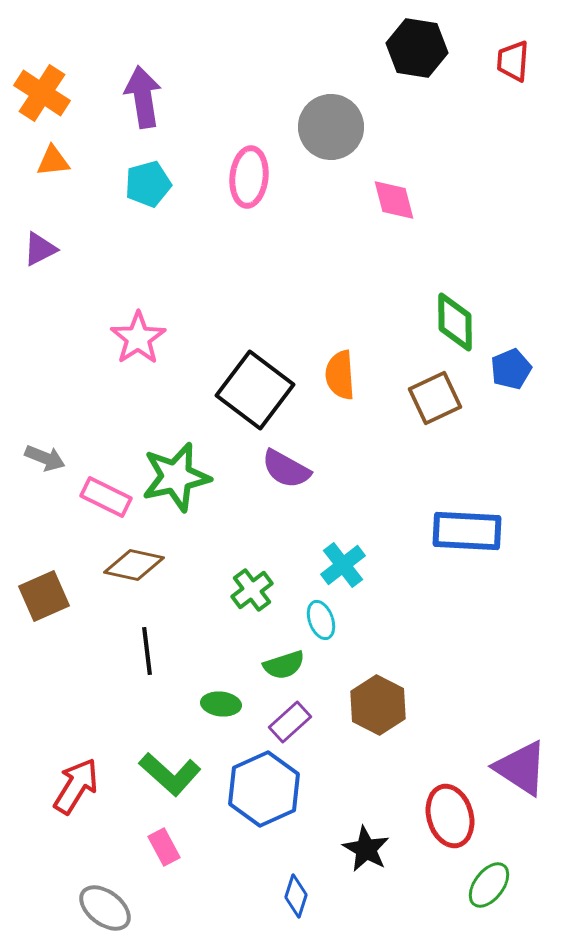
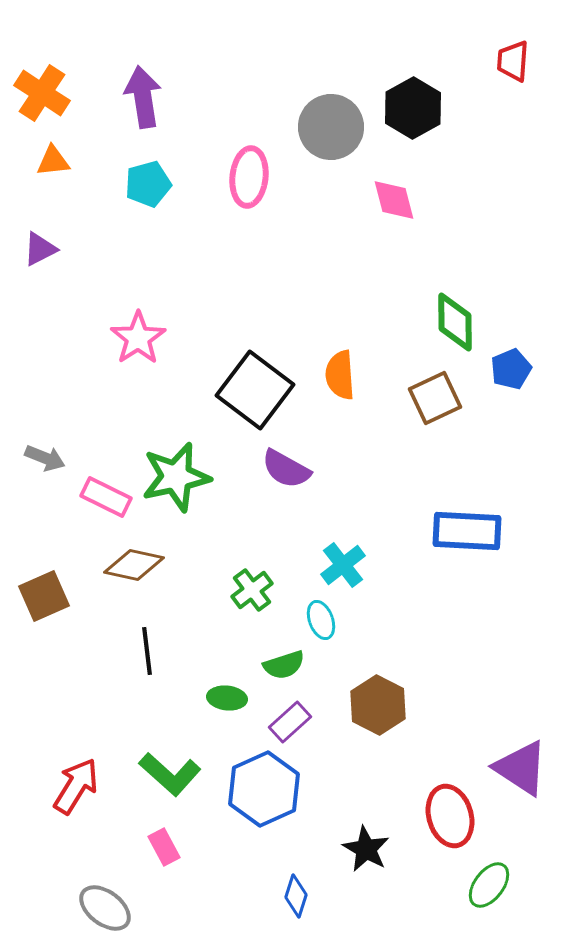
black hexagon at (417, 48): moved 4 px left, 60 px down; rotated 22 degrees clockwise
green ellipse at (221, 704): moved 6 px right, 6 px up
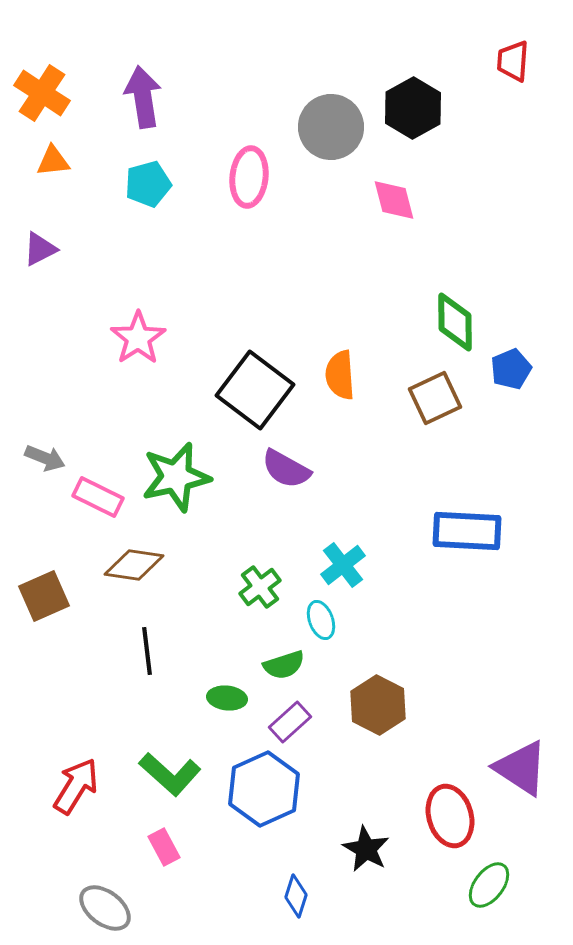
pink rectangle at (106, 497): moved 8 px left
brown diamond at (134, 565): rotated 4 degrees counterclockwise
green cross at (252, 590): moved 8 px right, 3 px up
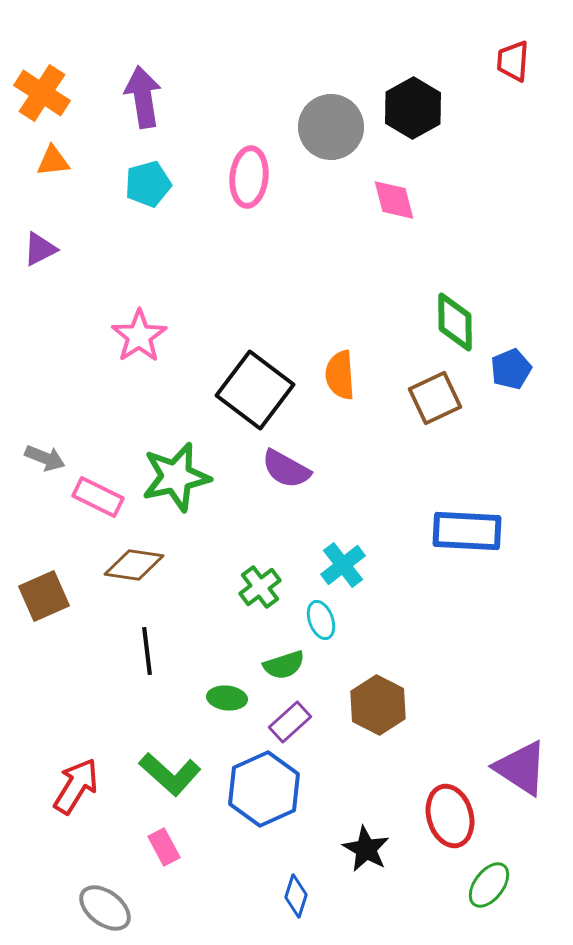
pink star at (138, 338): moved 1 px right, 2 px up
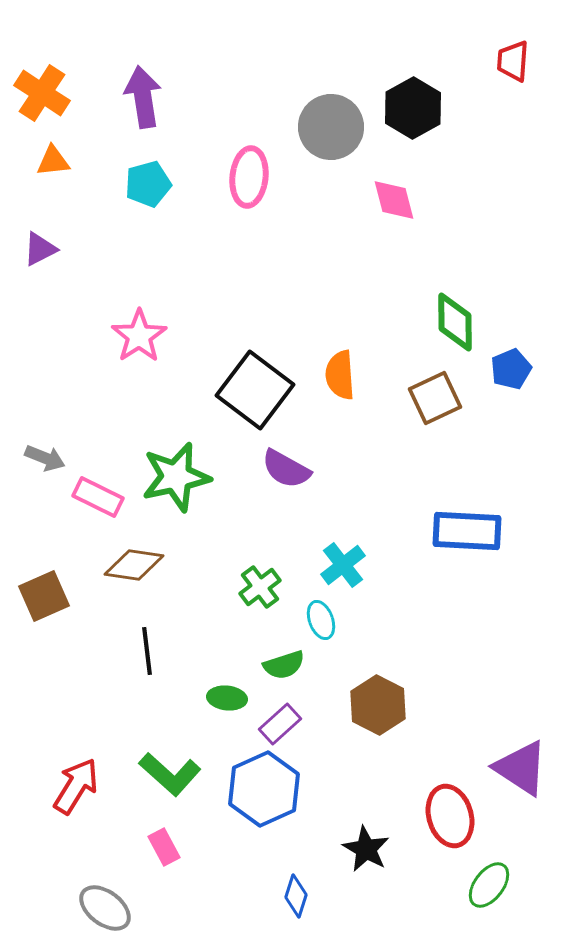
purple rectangle at (290, 722): moved 10 px left, 2 px down
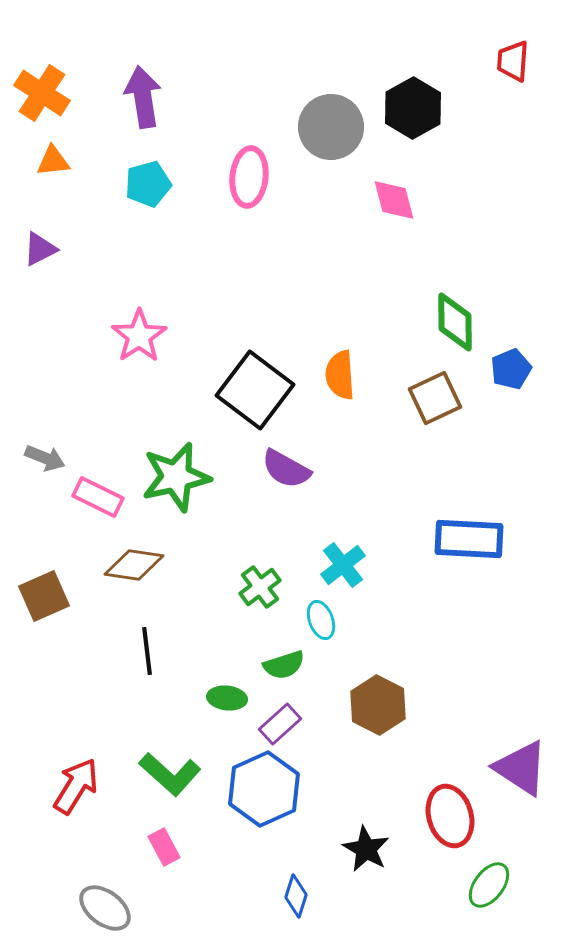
blue rectangle at (467, 531): moved 2 px right, 8 px down
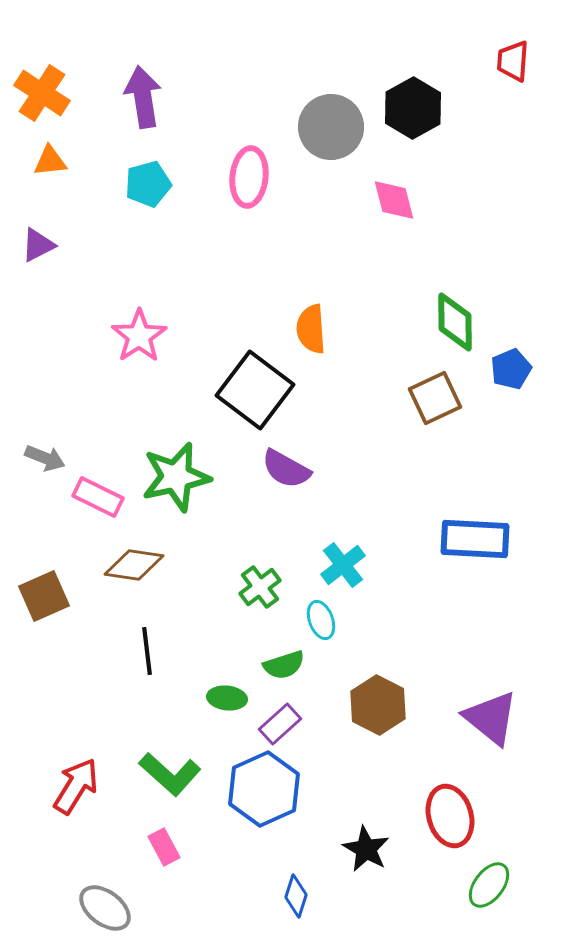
orange triangle at (53, 161): moved 3 px left
purple triangle at (40, 249): moved 2 px left, 4 px up
orange semicircle at (340, 375): moved 29 px left, 46 px up
blue rectangle at (469, 539): moved 6 px right
purple triangle at (521, 768): moved 30 px left, 50 px up; rotated 6 degrees clockwise
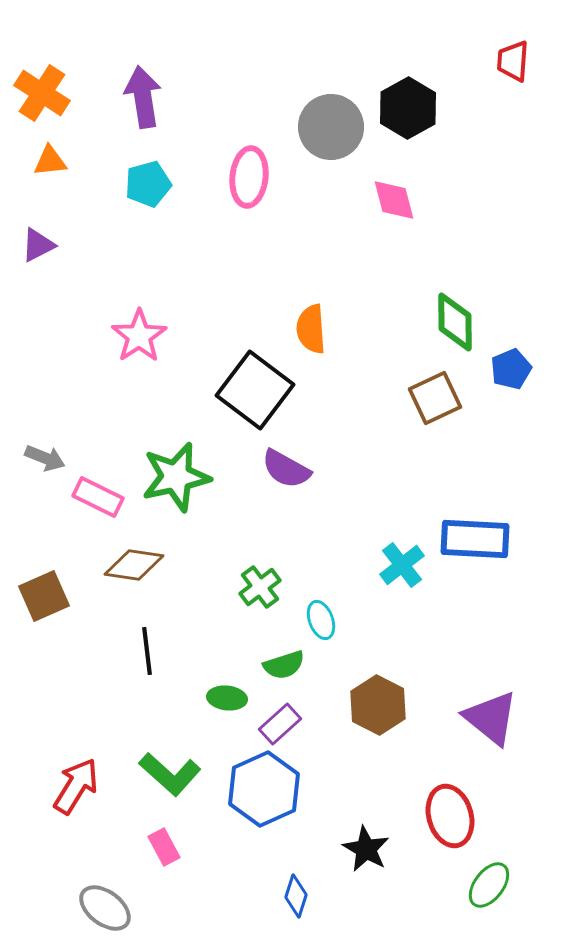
black hexagon at (413, 108): moved 5 px left
cyan cross at (343, 565): moved 59 px right
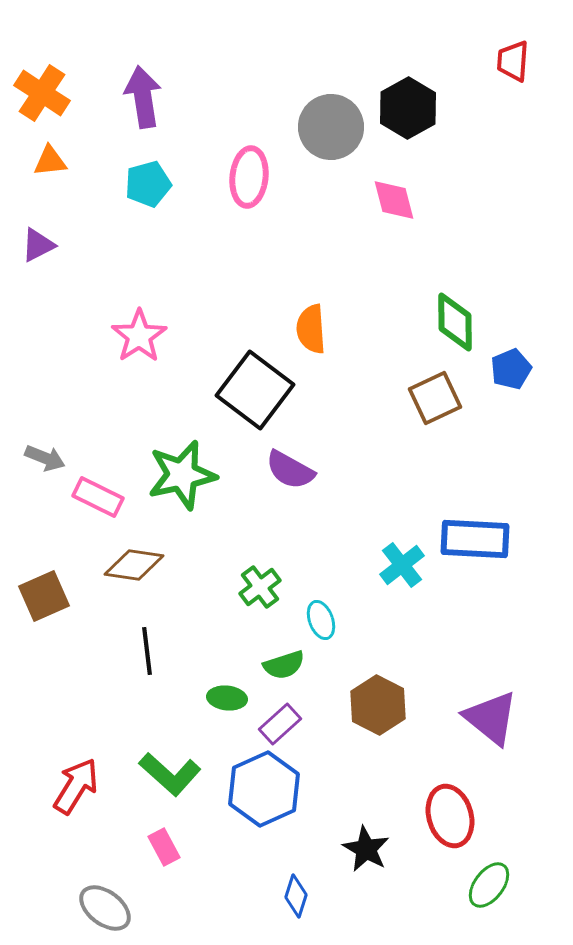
purple semicircle at (286, 469): moved 4 px right, 1 px down
green star at (176, 477): moved 6 px right, 2 px up
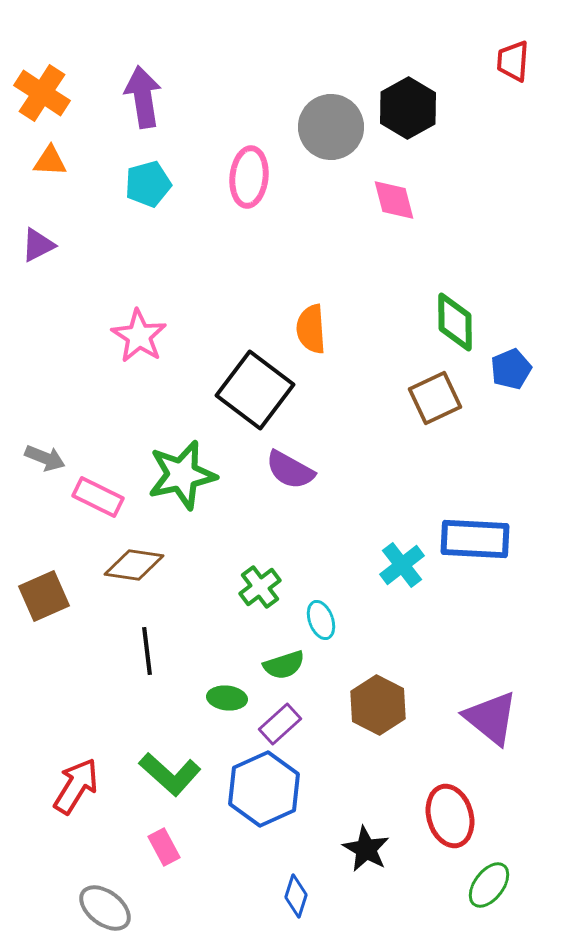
orange triangle at (50, 161): rotated 9 degrees clockwise
pink star at (139, 336): rotated 6 degrees counterclockwise
